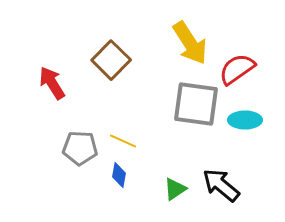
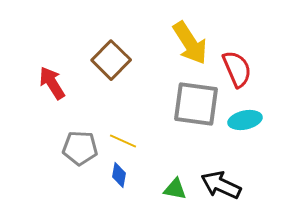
red semicircle: rotated 102 degrees clockwise
cyan ellipse: rotated 12 degrees counterclockwise
black arrow: rotated 15 degrees counterclockwise
green triangle: rotated 45 degrees clockwise
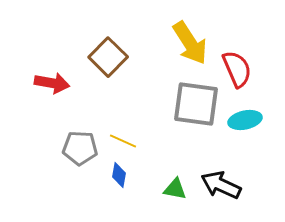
brown square: moved 3 px left, 3 px up
red arrow: rotated 132 degrees clockwise
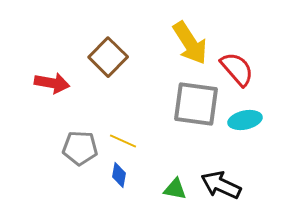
red semicircle: rotated 18 degrees counterclockwise
